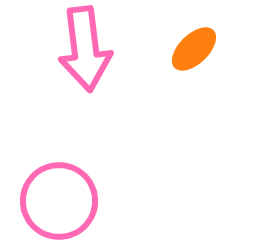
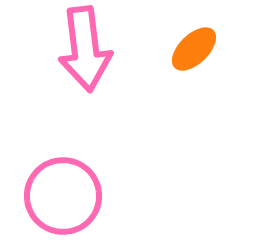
pink circle: moved 4 px right, 5 px up
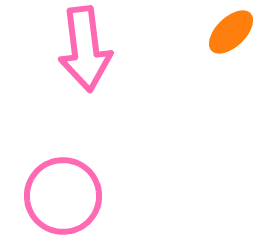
orange ellipse: moved 37 px right, 17 px up
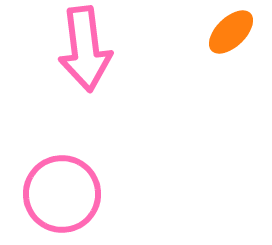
pink circle: moved 1 px left, 2 px up
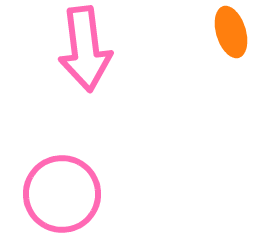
orange ellipse: rotated 63 degrees counterclockwise
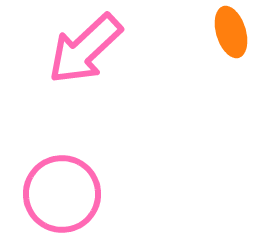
pink arrow: rotated 54 degrees clockwise
